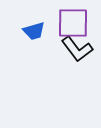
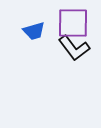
black L-shape: moved 3 px left, 1 px up
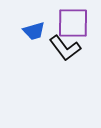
black L-shape: moved 9 px left
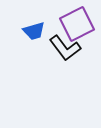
purple square: moved 4 px right, 1 px down; rotated 28 degrees counterclockwise
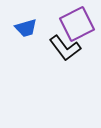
blue trapezoid: moved 8 px left, 3 px up
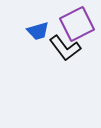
blue trapezoid: moved 12 px right, 3 px down
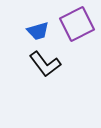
black L-shape: moved 20 px left, 16 px down
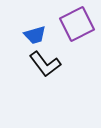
blue trapezoid: moved 3 px left, 4 px down
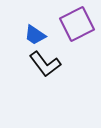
blue trapezoid: rotated 50 degrees clockwise
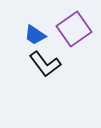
purple square: moved 3 px left, 5 px down; rotated 8 degrees counterclockwise
